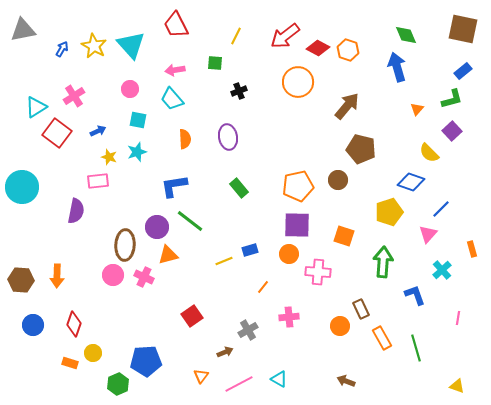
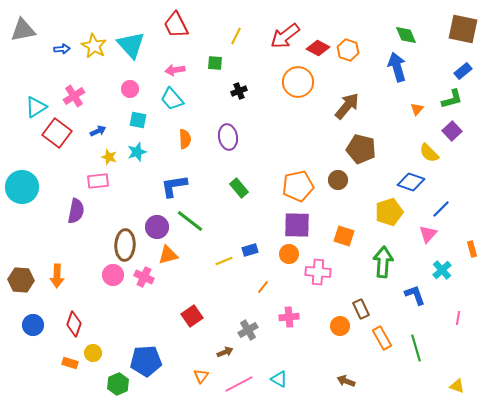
blue arrow at (62, 49): rotated 56 degrees clockwise
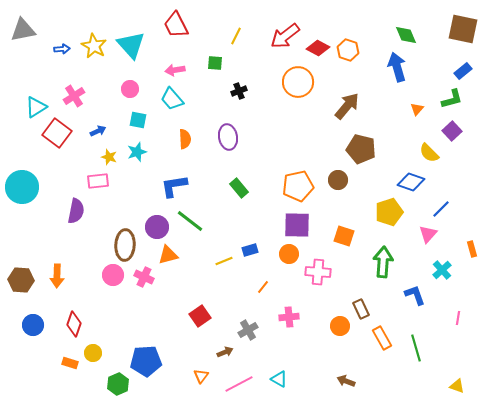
red square at (192, 316): moved 8 px right
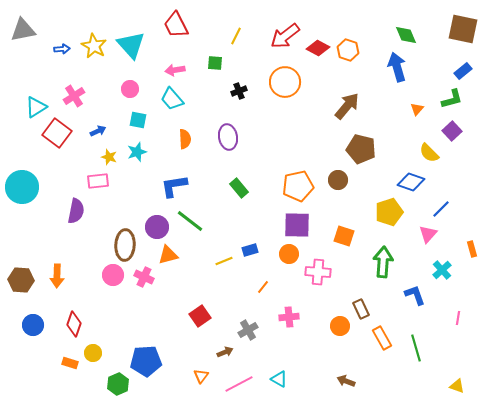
orange circle at (298, 82): moved 13 px left
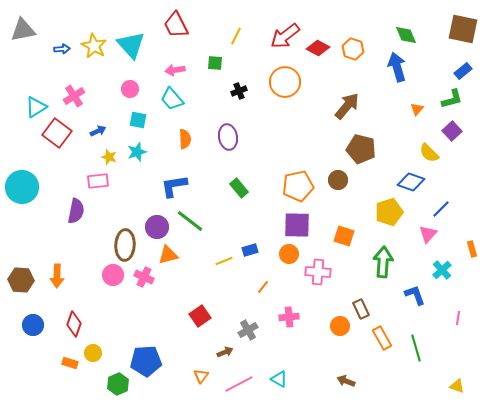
orange hexagon at (348, 50): moved 5 px right, 1 px up
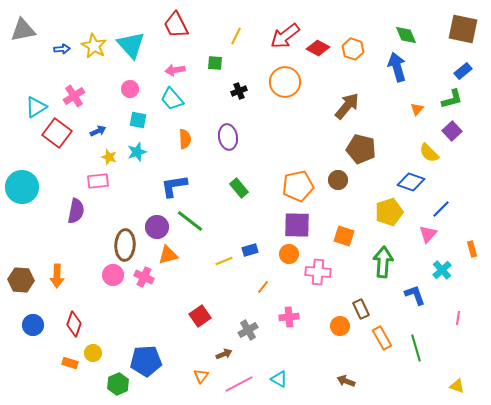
brown arrow at (225, 352): moved 1 px left, 2 px down
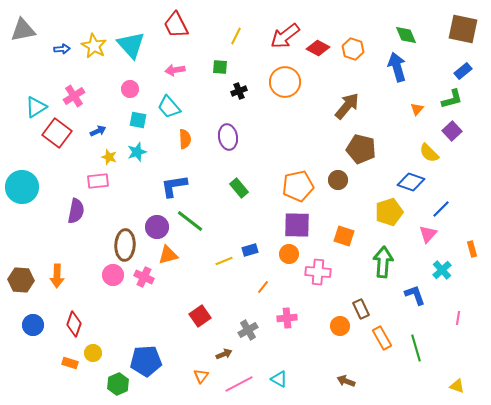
green square at (215, 63): moved 5 px right, 4 px down
cyan trapezoid at (172, 99): moved 3 px left, 8 px down
pink cross at (289, 317): moved 2 px left, 1 px down
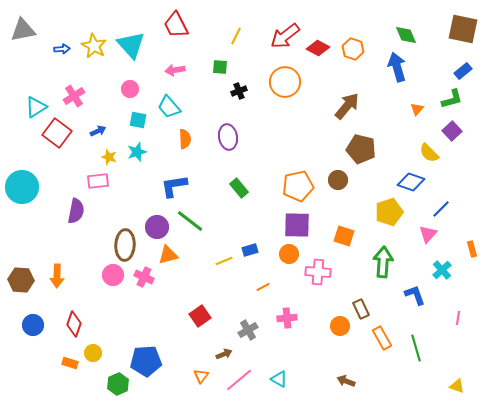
orange line at (263, 287): rotated 24 degrees clockwise
pink line at (239, 384): moved 4 px up; rotated 12 degrees counterclockwise
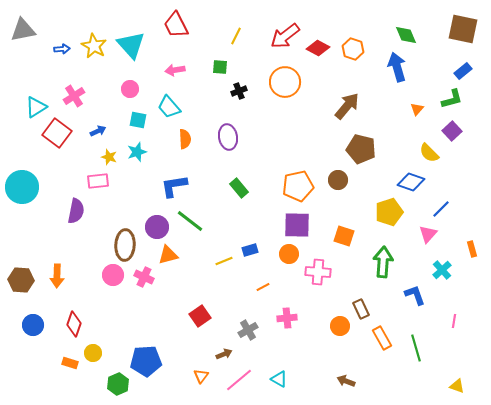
pink line at (458, 318): moved 4 px left, 3 px down
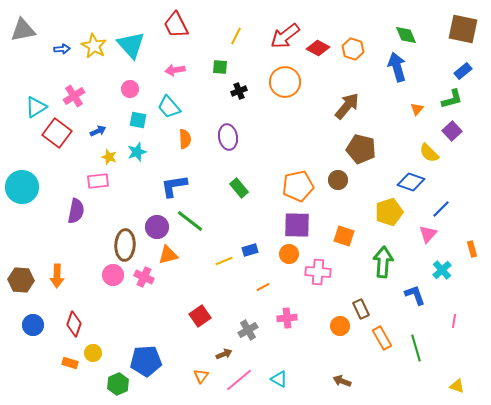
brown arrow at (346, 381): moved 4 px left
